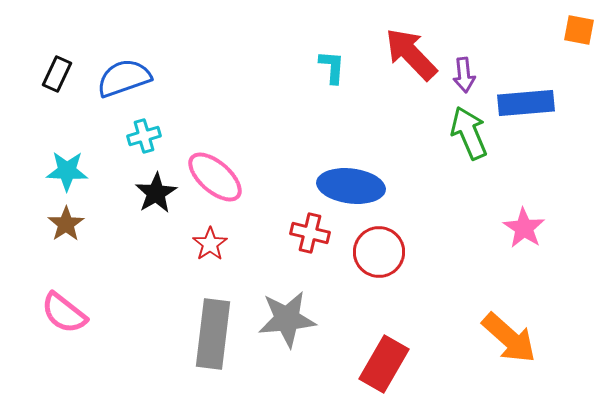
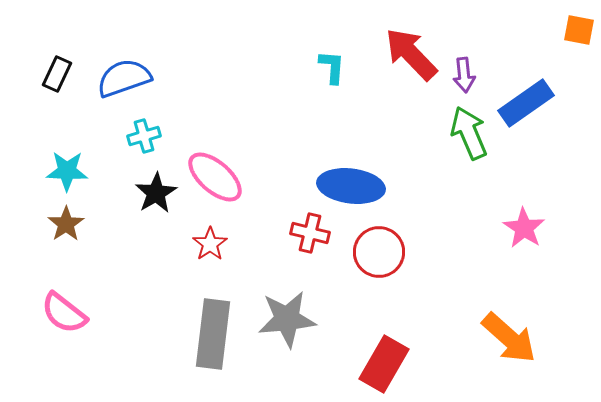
blue rectangle: rotated 30 degrees counterclockwise
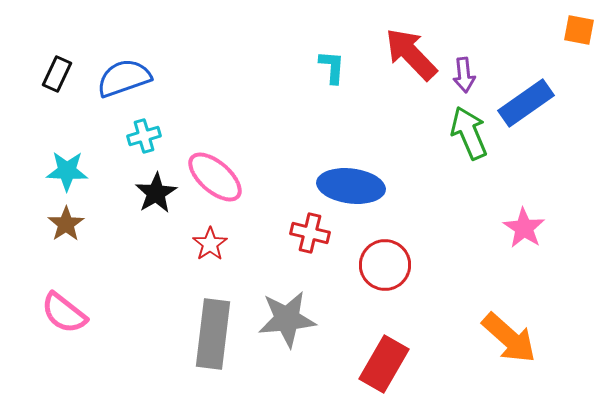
red circle: moved 6 px right, 13 px down
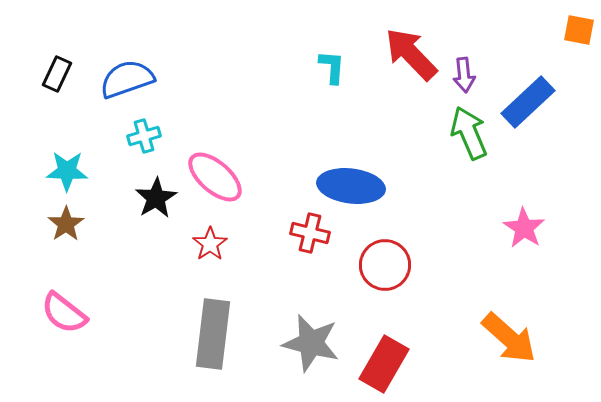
blue semicircle: moved 3 px right, 1 px down
blue rectangle: moved 2 px right, 1 px up; rotated 8 degrees counterclockwise
black star: moved 5 px down
gray star: moved 24 px right, 24 px down; rotated 20 degrees clockwise
